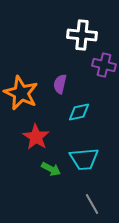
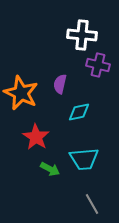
purple cross: moved 6 px left
green arrow: moved 1 px left
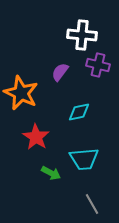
purple semicircle: moved 12 px up; rotated 24 degrees clockwise
green arrow: moved 1 px right, 4 px down
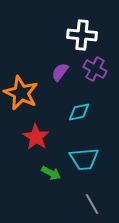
purple cross: moved 3 px left, 4 px down; rotated 15 degrees clockwise
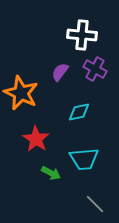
red star: moved 2 px down
gray line: moved 3 px right; rotated 15 degrees counterclockwise
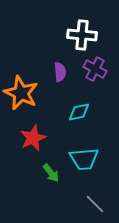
purple semicircle: rotated 138 degrees clockwise
red star: moved 3 px left, 1 px up; rotated 16 degrees clockwise
green arrow: rotated 24 degrees clockwise
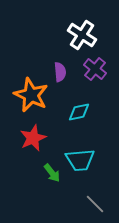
white cross: rotated 28 degrees clockwise
purple cross: rotated 10 degrees clockwise
orange star: moved 10 px right, 2 px down
cyan trapezoid: moved 4 px left, 1 px down
green arrow: moved 1 px right
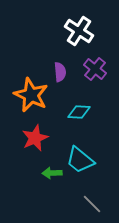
white cross: moved 3 px left, 4 px up
cyan diamond: rotated 15 degrees clockwise
red star: moved 2 px right
cyan trapezoid: rotated 44 degrees clockwise
green arrow: rotated 126 degrees clockwise
gray line: moved 3 px left
